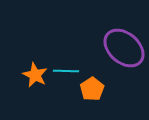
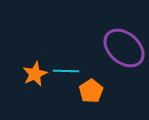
orange star: moved 1 px up; rotated 20 degrees clockwise
orange pentagon: moved 1 px left, 2 px down
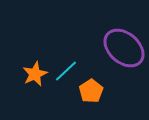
cyan line: rotated 45 degrees counterclockwise
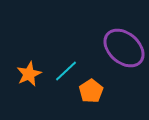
orange star: moved 6 px left
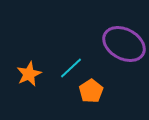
purple ellipse: moved 4 px up; rotated 12 degrees counterclockwise
cyan line: moved 5 px right, 3 px up
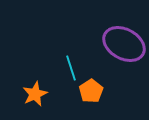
cyan line: rotated 65 degrees counterclockwise
orange star: moved 6 px right, 20 px down
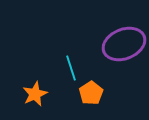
purple ellipse: rotated 51 degrees counterclockwise
orange pentagon: moved 2 px down
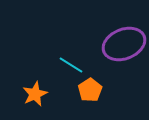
cyan line: moved 3 px up; rotated 40 degrees counterclockwise
orange pentagon: moved 1 px left, 3 px up
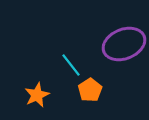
cyan line: rotated 20 degrees clockwise
orange star: moved 2 px right, 1 px down
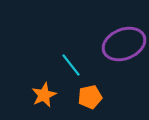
orange pentagon: moved 7 px down; rotated 20 degrees clockwise
orange star: moved 7 px right
